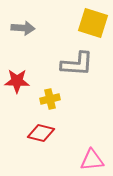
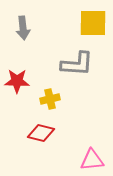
yellow square: rotated 16 degrees counterclockwise
gray arrow: rotated 80 degrees clockwise
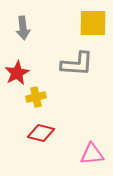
red star: moved 8 px up; rotated 30 degrees counterclockwise
yellow cross: moved 14 px left, 2 px up
pink triangle: moved 6 px up
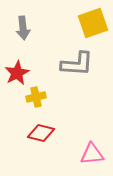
yellow square: rotated 20 degrees counterclockwise
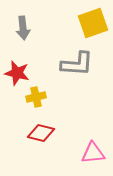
red star: rotated 30 degrees counterclockwise
pink triangle: moved 1 px right, 1 px up
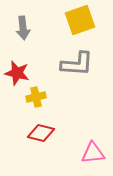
yellow square: moved 13 px left, 3 px up
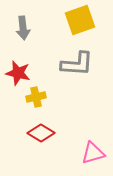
red star: moved 1 px right
red diamond: rotated 16 degrees clockwise
pink triangle: rotated 10 degrees counterclockwise
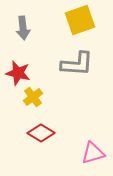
yellow cross: moved 3 px left; rotated 24 degrees counterclockwise
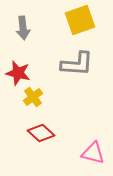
red diamond: rotated 12 degrees clockwise
pink triangle: rotated 30 degrees clockwise
